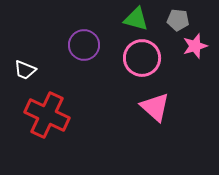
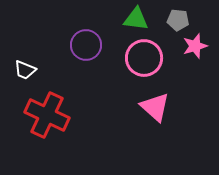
green triangle: rotated 8 degrees counterclockwise
purple circle: moved 2 px right
pink circle: moved 2 px right
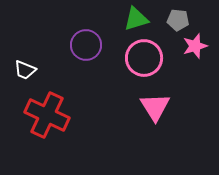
green triangle: rotated 24 degrees counterclockwise
pink triangle: rotated 16 degrees clockwise
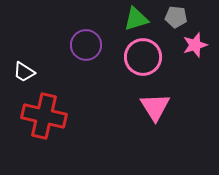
gray pentagon: moved 2 px left, 3 px up
pink star: moved 1 px up
pink circle: moved 1 px left, 1 px up
white trapezoid: moved 1 px left, 2 px down; rotated 10 degrees clockwise
red cross: moved 3 px left, 1 px down; rotated 12 degrees counterclockwise
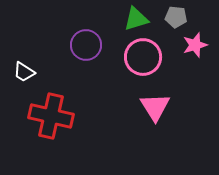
red cross: moved 7 px right
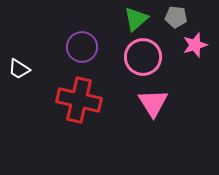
green triangle: rotated 24 degrees counterclockwise
purple circle: moved 4 px left, 2 px down
white trapezoid: moved 5 px left, 3 px up
pink triangle: moved 2 px left, 4 px up
red cross: moved 28 px right, 16 px up
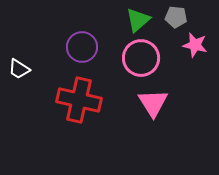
green triangle: moved 2 px right, 1 px down
pink star: rotated 30 degrees clockwise
pink circle: moved 2 px left, 1 px down
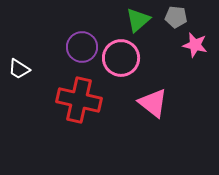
pink circle: moved 20 px left
pink triangle: rotated 20 degrees counterclockwise
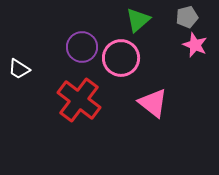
gray pentagon: moved 11 px right; rotated 20 degrees counterclockwise
pink star: rotated 10 degrees clockwise
red cross: rotated 24 degrees clockwise
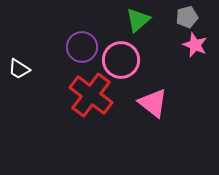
pink circle: moved 2 px down
red cross: moved 12 px right, 5 px up
